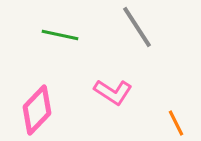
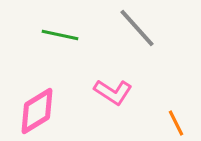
gray line: moved 1 px down; rotated 9 degrees counterclockwise
pink diamond: moved 1 px down; rotated 15 degrees clockwise
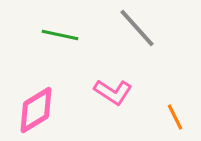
pink diamond: moved 1 px left, 1 px up
orange line: moved 1 px left, 6 px up
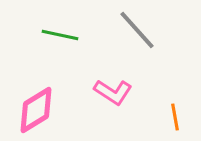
gray line: moved 2 px down
orange line: rotated 16 degrees clockwise
